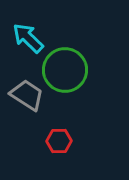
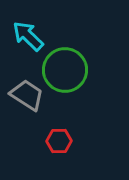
cyan arrow: moved 2 px up
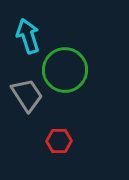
cyan arrow: rotated 28 degrees clockwise
gray trapezoid: rotated 24 degrees clockwise
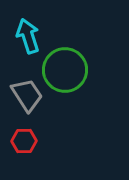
red hexagon: moved 35 px left
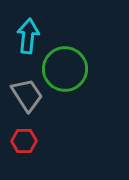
cyan arrow: rotated 24 degrees clockwise
green circle: moved 1 px up
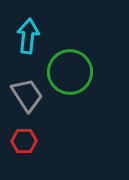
green circle: moved 5 px right, 3 px down
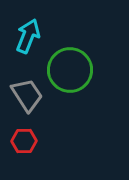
cyan arrow: rotated 16 degrees clockwise
green circle: moved 2 px up
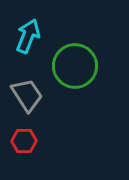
green circle: moved 5 px right, 4 px up
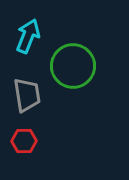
green circle: moved 2 px left
gray trapezoid: rotated 24 degrees clockwise
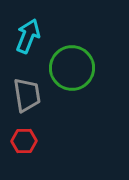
green circle: moved 1 px left, 2 px down
